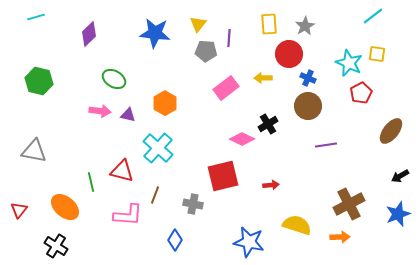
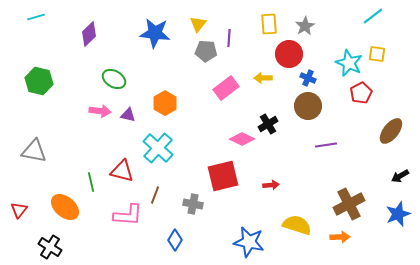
black cross at (56, 246): moved 6 px left, 1 px down
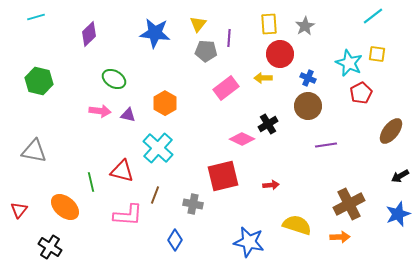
red circle at (289, 54): moved 9 px left
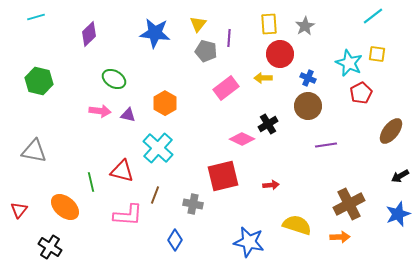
gray pentagon at (206, 51): rotated 10 degrees clockwise
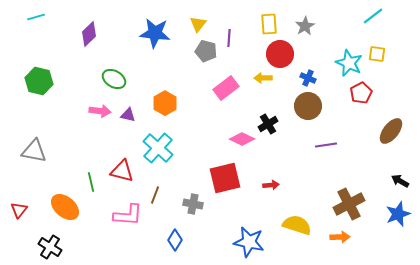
red square at (223, 176): moved 2 px right, 2 px down
black arrow at (400, 176): moved 5 px down; rotated 60 degrees clockwise
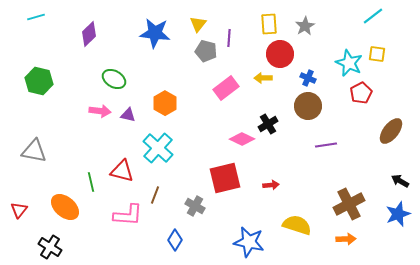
gray cross at (193, 204): moved 2 px right, 2 px down; rotated 18 degrees clockwise
orange arrow at (340, 237): moved 6 px right, 2 px down
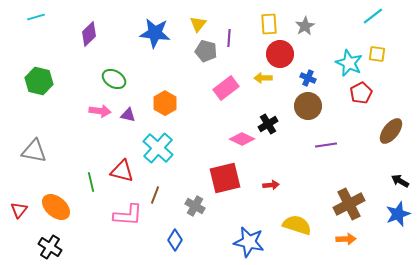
orange ellipse at (65, 207): moved 9 px left
